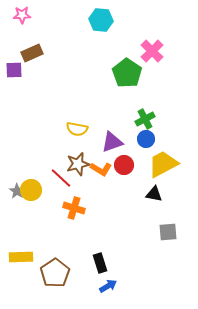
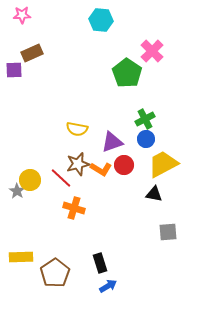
yellow circle: moved 1 px left, 10 px up
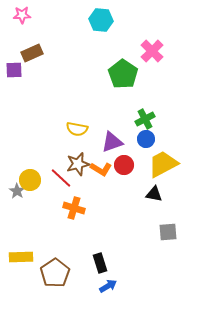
green pentagon: moved 4 px left, 1 px down
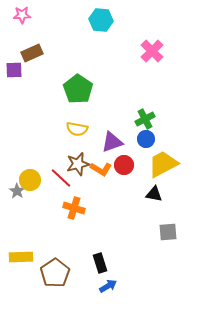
green pentagon: moved 45 px left, 15 px down
